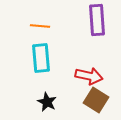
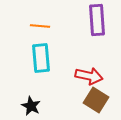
black star: moved 16 px left, 4 px down
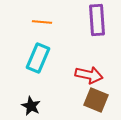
orange line: moved 2 px right, 4 px up
cyan rectangle: moved 3 px left; rotated 28 degrees clockwise
red arrow: moved 1 px up
brown square: rotated 10 degrees counterclockwise
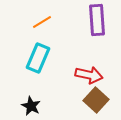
orange line: rotated 36 degrees counterclockwise
brown square: rotated 20 degrees clockwise
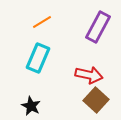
purple rectangle: moved 1 px right, 7 px down; rotated 32 degrees clockwise
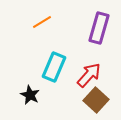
purple rectangle: moved 1 px right, 1 px down; rotated 12 degrees counterclockwise
cyan rectangle: moved 16 px right, 9 px down
red arrow: rotated 60 degrees counterclockwise
black star: moved 1 px left, 11 px up
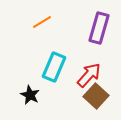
brown square: moved 4 px up
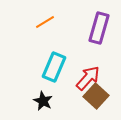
orange line: moved 3 px right
red arrow: moved 1 px left, 3 px down
black star: moved 13 px right, 6 px down
